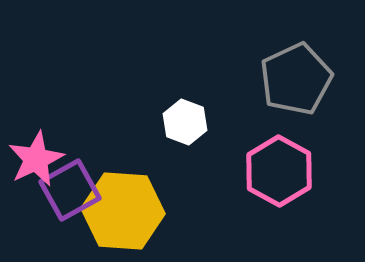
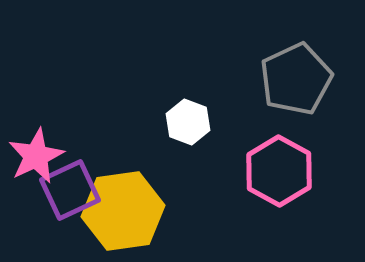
white hexagon: moved 3 px right
pink star: moved 3 px up
purple square: rotated 4 degrees clockwise
yellow hexagon: rotated 12 degrees counterclockwise
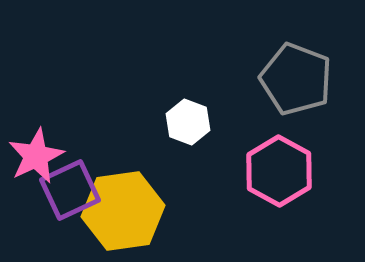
gray pentagon: rotated 26 degrees counterclockwise
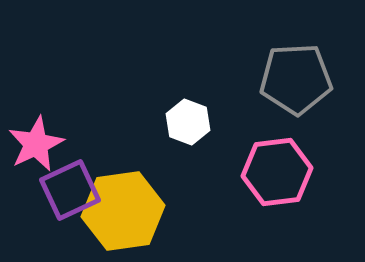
gray pentagon: rotated 24 degrees counterclockwise
pink star: moved 12 px up
pink hexagon: moved 2 px left, 1 px down; rotated 24 degrees clockwise
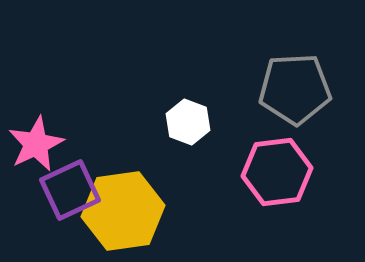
gray pentagon: moved 1 px left, 10 px down
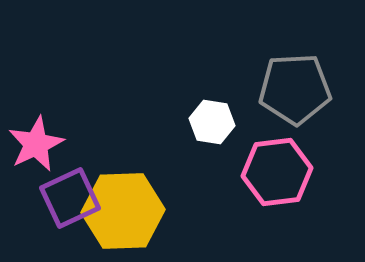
white hexagon: moved 24 px right; rotated 12 degrees counterclockwise
purple square: moved 8 px down
yellow hexagon: rotated 6 degrees clockwise
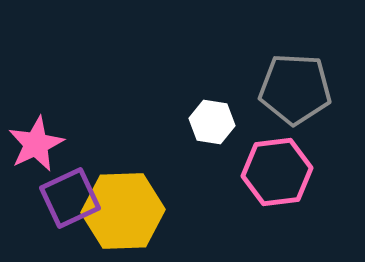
gray pentagon: rotated 6 degrees clockwise
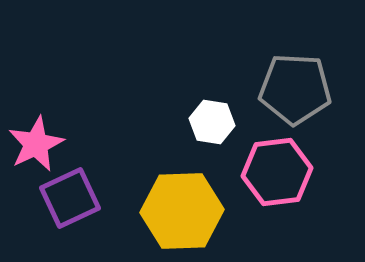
yellow hexagon: moved 59 px right
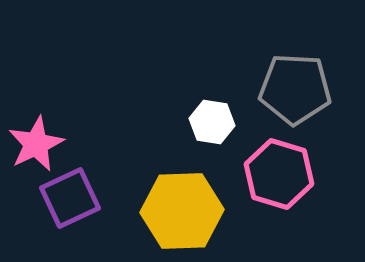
pink hexagon: moved 2 px right, 2 px down; rotated 24 degrees clockwise
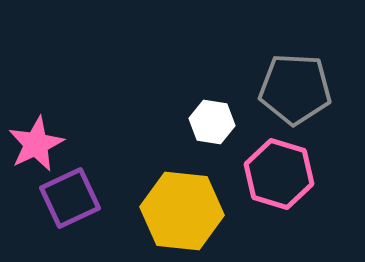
yellow hexagon: rotated 8 degrees clockwise
